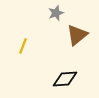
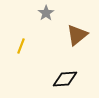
gray star: moved 10 px left; rotated 14 degrees counterclockwise
yellow line: moved 2 px left
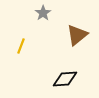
gray star: moved 3 px left
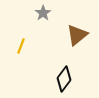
black diamond: moved 1 px left; rotated 50 degrees counterclockwise
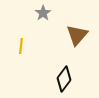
brown triangle: rotated 10 degrees counterclockwise
yellow line: rotated 14 degrees counterclockwise
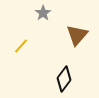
yellow line: rotated 35 degrees clockwise
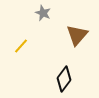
gray star: rotated 14 degrees counterclockwise
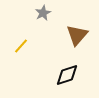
gray star: rotated 21 degrees clockwise
black diamond: moved 3 px right, 4 px up; rotated 35 degrees clockwise
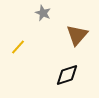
gray star: rotated 21 degrees counterclockwise
yellow line: moved 3 px left, 1 px down
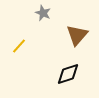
yellow line: moved 1 px right, 1 px up
black diamond: moved 1 px right, 1 px up
